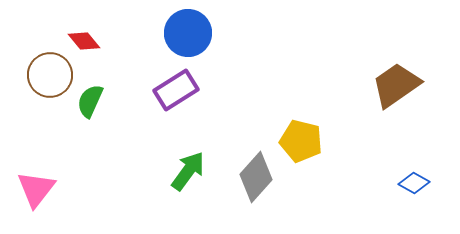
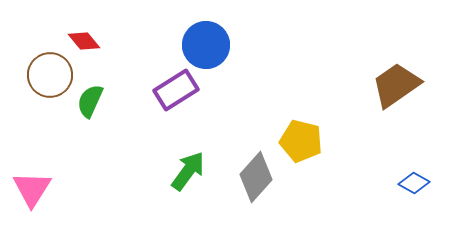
blue circle: moved 18 px right, 12 px down
pink triangle: moved 4 px left; rotated 6 degrees counterclockwise
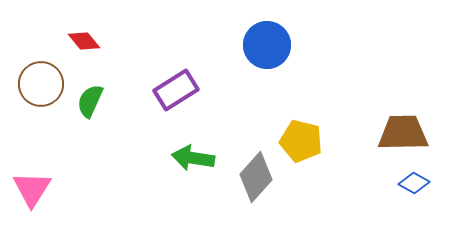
blue circle: moved 61 px right
brown circle: moved 9 px left, 9 px down
brown trapezoid: moved 7 px right, 48 px down; rotated 34 degrees clockwise
green arrow: moved 5 px right, 13 px up; rotated 117 degrees counterclockwise
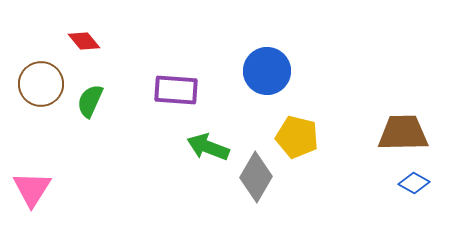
blue circle: moved 26 px down
purple rectangle: rotated 36 degrees clockwise
yellow pentagon: moved 4 px left, 4 px up
green arrow: moved 15 px right, 11 px up; rotated 12 degrees clockwise
gray diamond: rotated 12 degrees counterclockwise
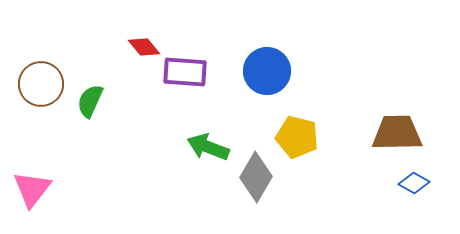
red diamond: moved 60 px right, 6 px down
purple rectangle: moved 9 px right, 18 px up
brown trapezoid: moved 6 px left
pink triangle: rotated 6 degrees clockwise
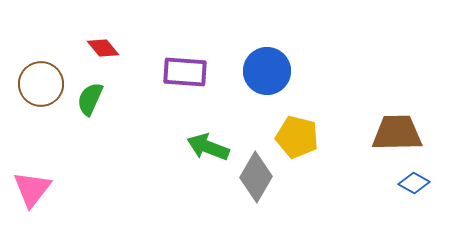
red diamond: moved 41 px left, 1 px down
green semicircle: moved 2 px up
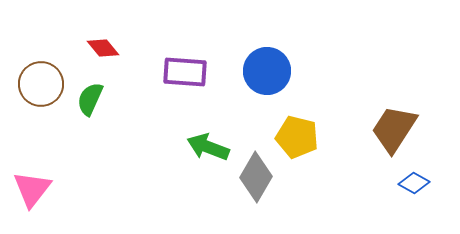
brown trapezoid: moved 3 px left, 4 px up; rotated 56 degrees counterclockwise
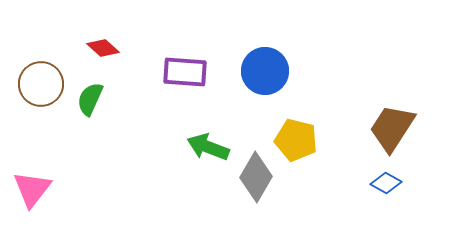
red diamond: rotated 8 degrees counterclockwise
blue circle: moved 2 px left
brown trapezoid: moved 2 px left, 1 px up
yellow pentagon: moved 1 px left, 3 px down
blue diamond: moved 28 px left
